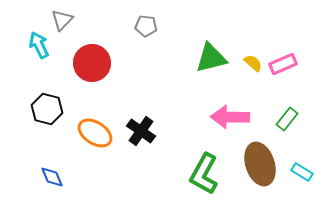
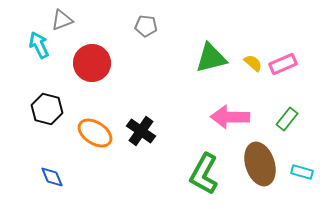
gray triangle: rotated 25 degrees clockwise
cyan rectangle: rotated 15 degrees counterclockwise
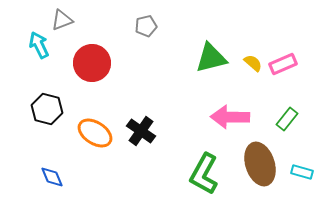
gray pentagon: rotated 20 degrees counterclockwise
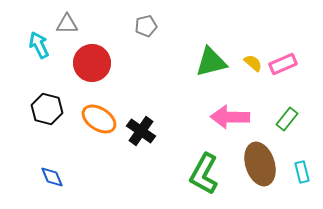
gray triangle: moved 5 px right, 4 px down; rotated 20 degrees clockwise
green triangle: moved 4 px down
orange ellipse: moved 4 px right, 14 px up
cyan rectangle: rotated 60 degrees clockwise
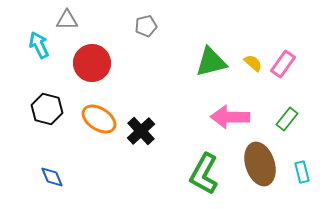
gray triangle: moved 4 px up
pink rectangle: rotated 32 degrees counterclockwise
black cross: rotated 12 degrees clockwise
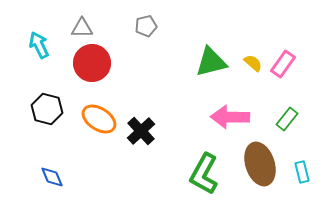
gray triangle: moved 15 px right, 8 px down
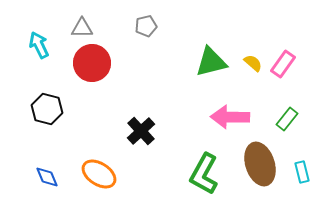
orange ellipse: moved 55 px down
blue diamond: moved 5 px left
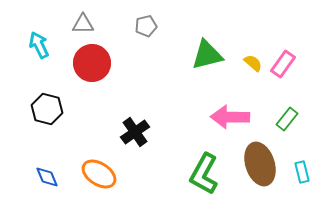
gray triangle: moved 1 px right, 4 px up
green triangle: moved 4 px left, 7 px up
black cross: moved 6 px left, 1 px down; rotated 8 degrees clockwise
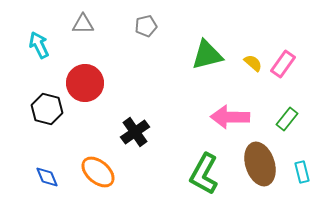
red circle: moved 7 px left, 20 px down
orange ellipse: moved 1 px left, 2 px up; rotated 8 degrees clockwise
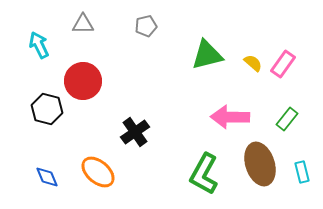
red circle: moved 2 px left, 2 px up
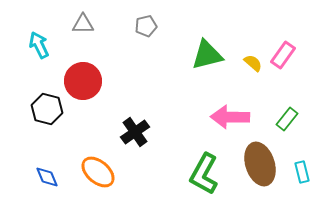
pink rectangle: moved 9 px up
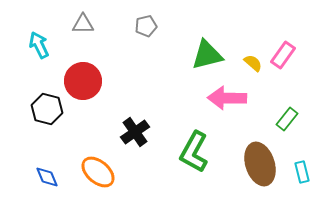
pink arrow: moved 3 px left, 19 px up
green L-shape: moved 10 px left, 22 px up
